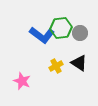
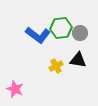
blue L-shape: moved 4 px left
black triangle: moved 1 px left, 3 px up; rotated 24 degrees counterclockwise
pink star: moved 7 px left, 8 px down
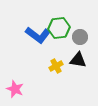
green hexagon: moved 2 px left
gray circle: moved 4 px down
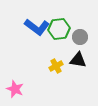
green hexagon: moved 1 px down
blue L-shape: moved 1 px left, 8 px up
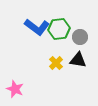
yellow cross: moved 3 px up; rotated 16 degrees counterclockwise
